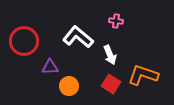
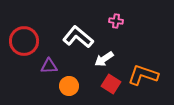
white arrow: moved 6 px left, 4 px down; rotated 78 degrees clockwise
purple triangle: moved 1 px left, 1 px up
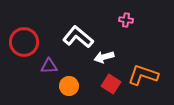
pink cross: moved 10 px right, 1 px up
red circle: moved 1 px down
white arrow: moved 2 px up; rotated 18 degrees clockwise
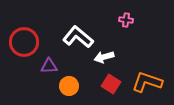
orange L-shape: moved 4 px right, 7 px down
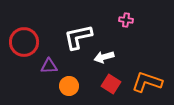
white L-shape: rotated 52 degrees counterclockwise
